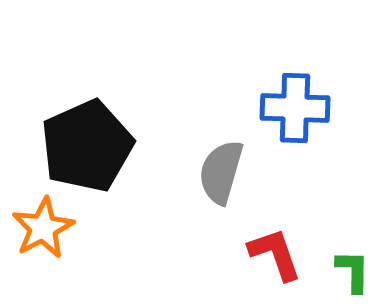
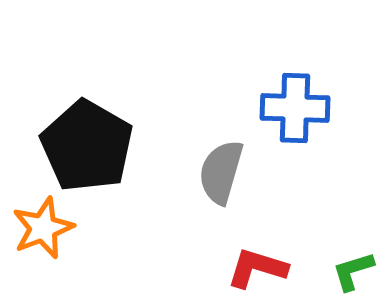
black pentagon: rotated 18 degrees counterclockwise
orange star: rotated 6 degrees clockwise
red L-shape: moved 18 px left, 14 px down; rotated 54 degrees counterclockwise
green L-shape: rotated 108 degrees counterclockwise
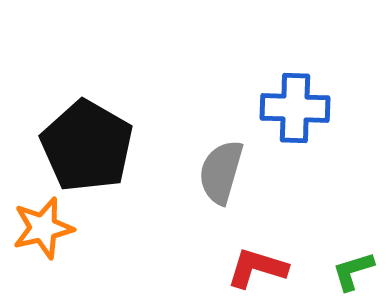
orange star: rotated 8 degrees clockwise
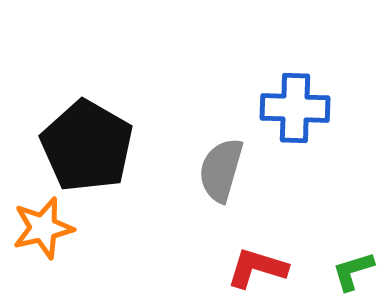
gray semicircle: moved 2 px up
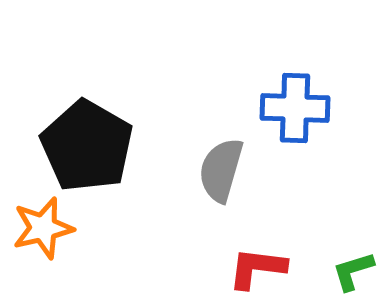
red L-shape: rotated 10 degrees counterclockwise
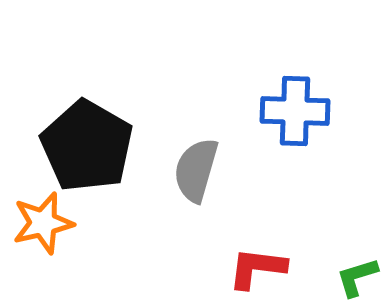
blue cross: moved 3 px down
gray semicircle: moved 25 px left
orange star: moved 5 px up
green L-shape: moved 4 px right, 6 px down
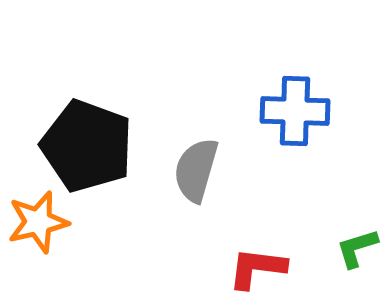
black pentagon: rotated 10 degrees counterclockwise
orange star: moved 5 px left, 1 px up
green L-shape: moved 29 px up
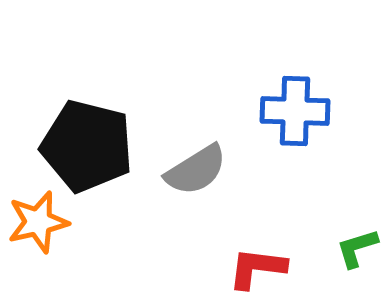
black pentagon: rotated 6 degrees counterclockwise
gray semicircle: rotated 138 degrees counterclockwise
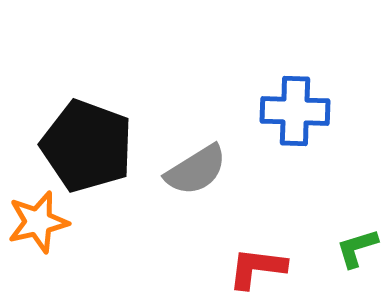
black pentagon: rotated 6 degrees clockwise
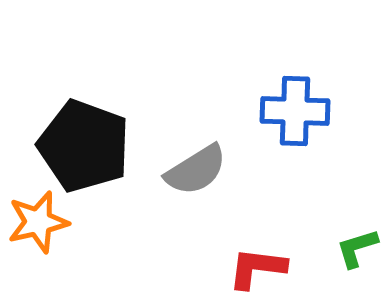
black pentagon: moved 3 px left
